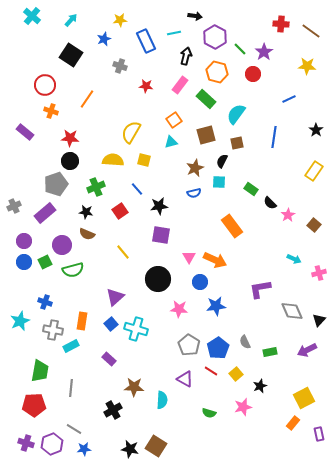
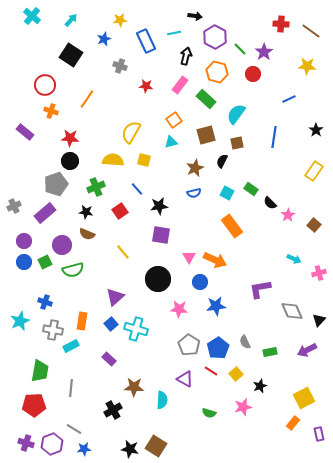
cyan square at (219, 182): moved 8 px right, 11 px down; rotated 24 degrees clockwise
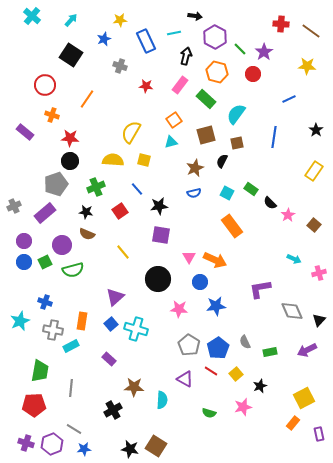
orange cross at (51, 111): moved 1 px right, 4 px down
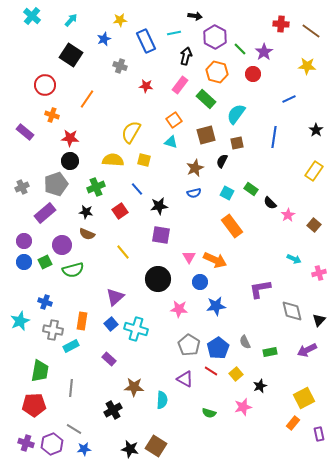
cyan triangle at (171, 142): rotated 32 degrees clockwise
gray cross at (14, 206): moved 8 px right, 19 px up
gray diamond at (292, 311): rotated 10 degrees clockwise
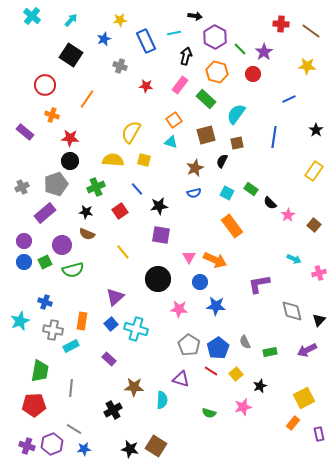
purple L-shape at (260, 289): moved 1 px left, 5 px up
blue star at (216, 306): rotated 12 degrees clockwise
purple triangle at (185, 379): moved 4 px left; rotated 12 degrees counterclockwise
purple cross at (26, 443): moved 1 px right, 3 px down
